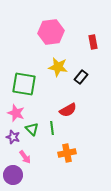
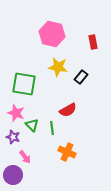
pink hexagon: moved 1 px right, 2 px down; rotated 20 degrees clockwise
green triangle: moved 4 px up
orange cross: moved 1 px up; rotated 36 degrees clockwise
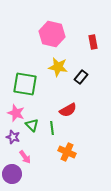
green square: moved 1 px right
purple circle: moved 1 px left, 1 px up
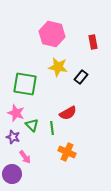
red semicircle: moved 3 px down
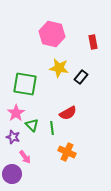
yellow star: moved 1 px right, 1 px down
pink star: rotated 18 degrees clockwise
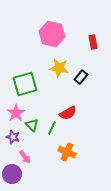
green square: rotated 25 degrees counterclockwise
green line: rotated 32 degrees clockwise
